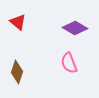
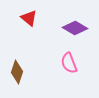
red triangle: moved 11 px right, 4 px up
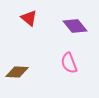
purple diamond: moved 2 px up; rotated 20 degrees clockwise
brown diamond: rotated 75 degrees clockwise
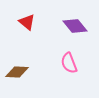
red triangle: moved 2 px left, 4 px down
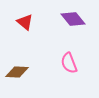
red triangle: moved 2 px left
purple diamond: moved 2 px left, 7 px up
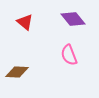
pink semicircle: moved 8 px up
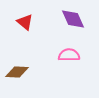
purple diamond: rotated 15 degrees clockwise
pink semicircle: rotated 110 degrees clockwise
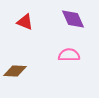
red triangle: rotated 18 degrees counterclockwise
brown diamond: moved 2 px left, 1 px up
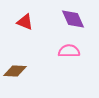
pink semicircle: moved 4 px up
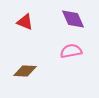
pink semicircle: moved 2 px right; rotated 10 degrees counterclockwise
brown diamond: moved 10 px right
